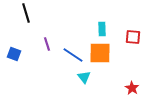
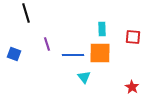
blue line: rotated 35 degrees counterclockwise
red star: moved 1 px up
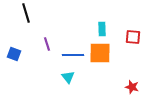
cyan triangle: moved 16 px left
red star: rotated 16 degrees counterclockwise
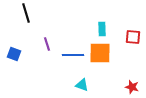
cyan triangle: moved 14 px right, 8 px down; rotated 32 degrees counterclockwise
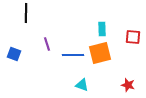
black line: rotated 18 degrees clockwise
orange square: rotated 15 degrees counterclockwise
red star: moved 4 px left, 2 px up
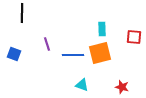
black line: moved 4 px left
red square: moved 1 px right
red star: moved 6 px left, 2 px down
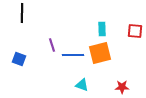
red square: moved 1 px right, 6 px up
purple line: moved 5 px right, 1 px down
blue square: moved 5 px right, 5 px down
red star: rotated 16 degrees counterclockwise
